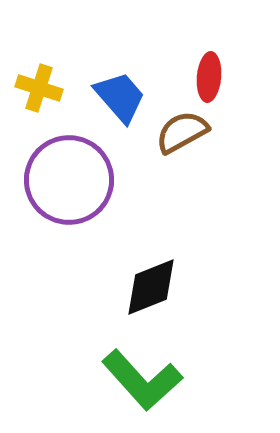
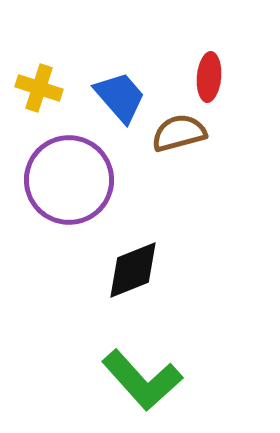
brown semicircle: moved 3 px left, 1 px down; rotated 14 degrees clockwise
black diamond: moved 18 px left, 17 px up
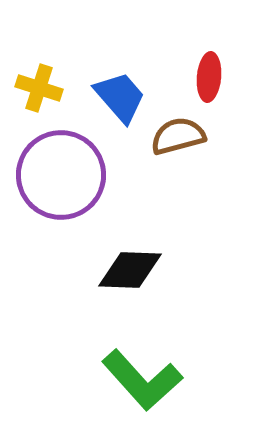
brown semicircle: moved 1 px left, 3 px down
purple circle: moved 8 px left, 5 px up
black diamond: moved 3 px left; rotated 24 degrees clockwise
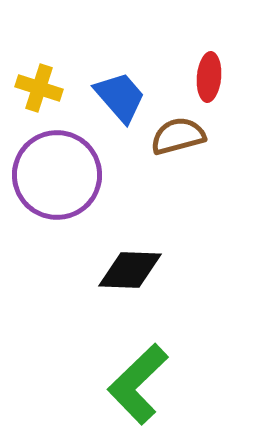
purple circle: moved 4 px left
green L-shape: moved 4 px left, 4 px down; rotated 88 degrees clockwise
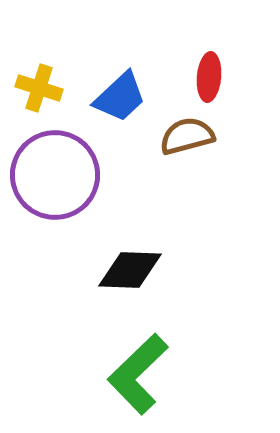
blue trapezoid: rotated 88 degrees clockwise
brown semicircle: moved 9 px right
purple circle: moved 2 px left
green L-shape: moved 10 px up
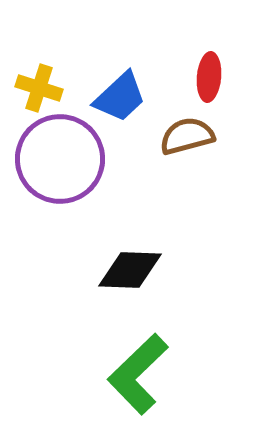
purple circle: moved 5 px right, 16 px up
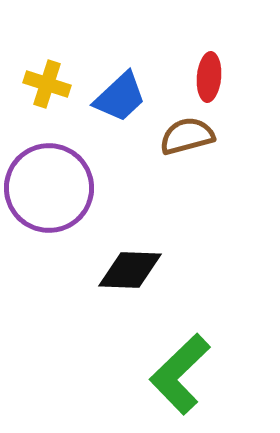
yellow cross: moved 8 px right, 4 px up
purple circle: moved 11 px left, 29 px down
green L-shape: moved 42 px right
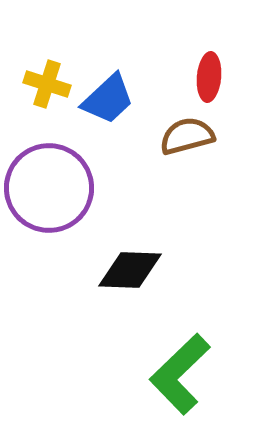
blue trapezoid: moved 12 px left, 2 px down
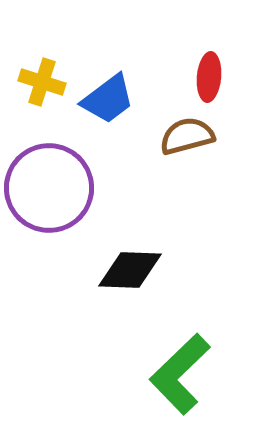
yellow cross: moved 5 px left, 2 px up
blue trapezoid: rotated 6 degrees clockwise
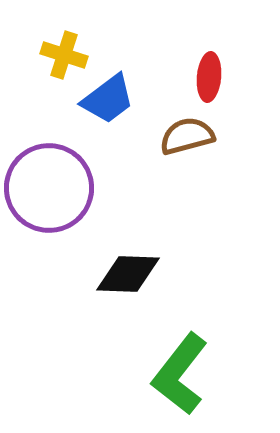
yellow cross: moved 22 px right, 27 px up
black diamond: moved 2 px left, 4 px down
green L-shape: rotated 8 degrees counterclockwise
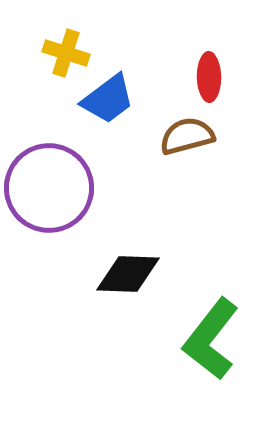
yellow cross: moved 2 px right, 2 px up
red ellipse: rotated 6 degrees counterclockwise
green L-shape: moved 31 px right, 35 px up
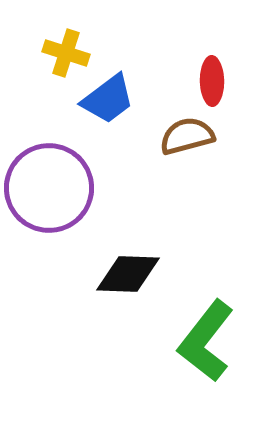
red ellipse: moved 3 px right, 4 px down
green L-shape: moved 5 px left, 2 px down
